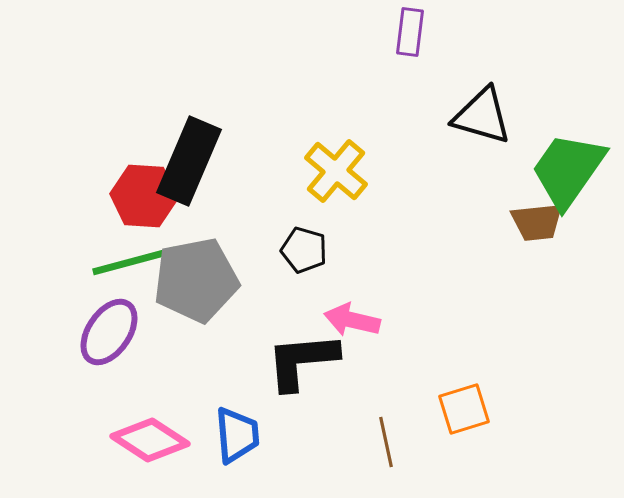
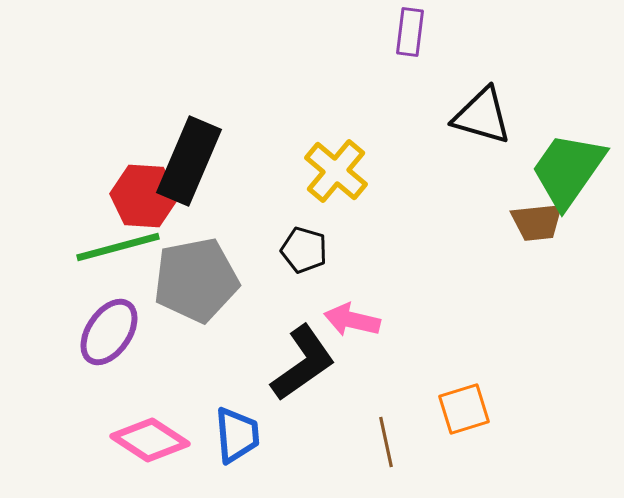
green line: moved 16 px left, 14 px up
black L-shape: moved 1 px right, 2 px down; rotated 150 degrees clockwise
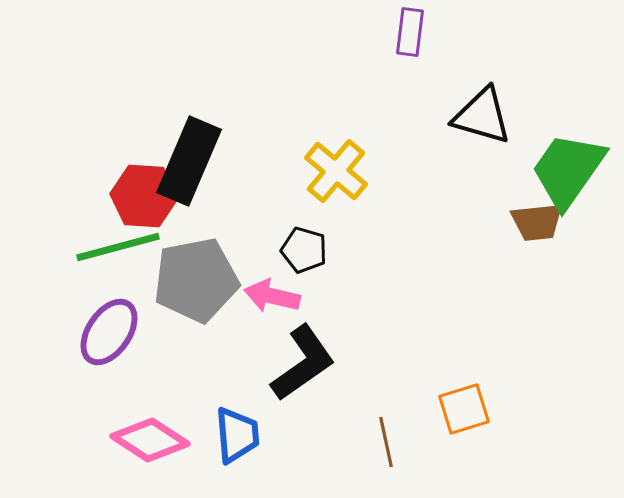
pink arrow: moved 80 px left, 24 px up
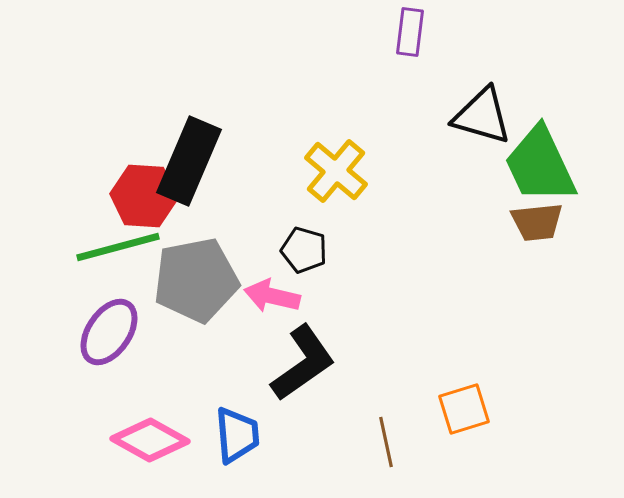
green trapezoid: moved 28 px left, 5 px up; rotated 60 degrees counterclockwise
pink diamond: rotated 4 degrees counterclockwise
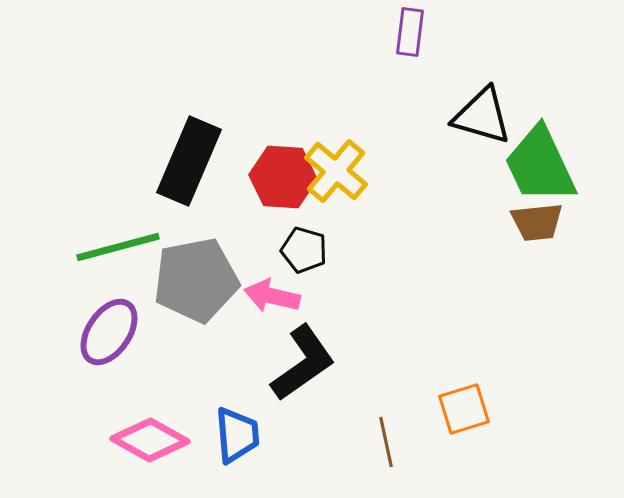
red hexagon: moved 139 px right, 19 px up
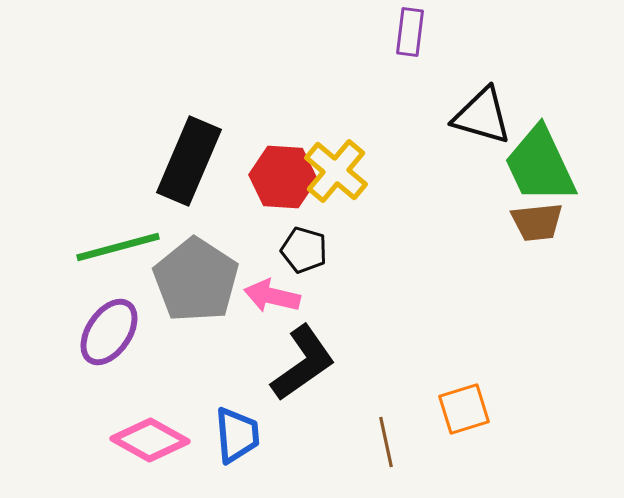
gray pentagon: rotated 28 degrees counterclockwise
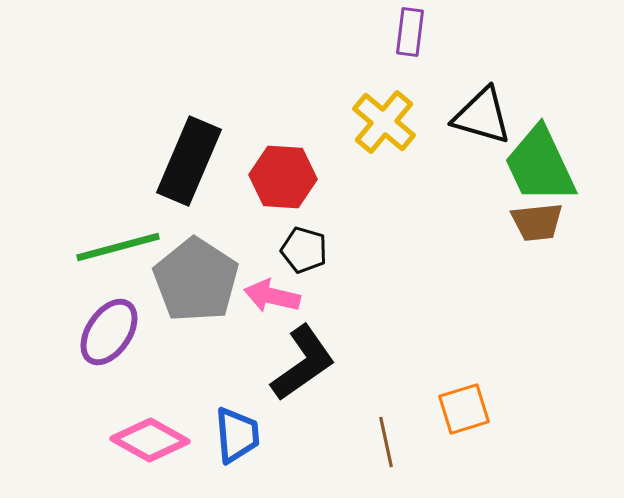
yellow cross: moved 48 px right, 49 px up
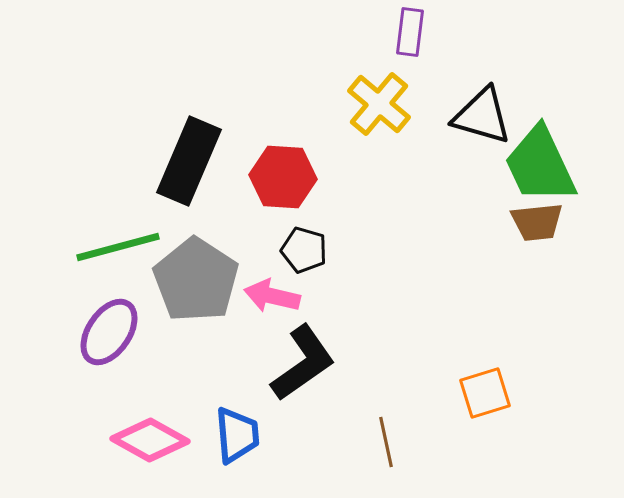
yellow cross: moved 5 px left, 18 px up
orange square: moved 21 px right, 16 px up
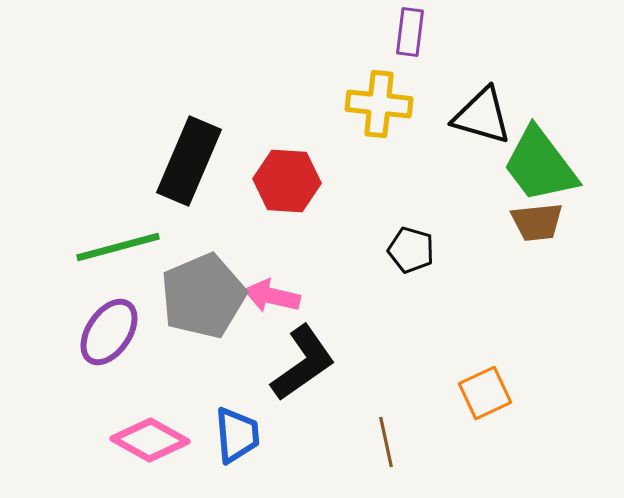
yellow cross: rotated 34 degrees counterclockwise
green trapezoid: rotated 12 degrees counterclockwise
red hexagon: moved 4 px right, 4 px down
black pentagon: moved 107 px right
gray pentagon: moved 7 px right, 16 px down; rotated 16 degrees clockwise
orange square: rotated 8 degrees counterclockwise
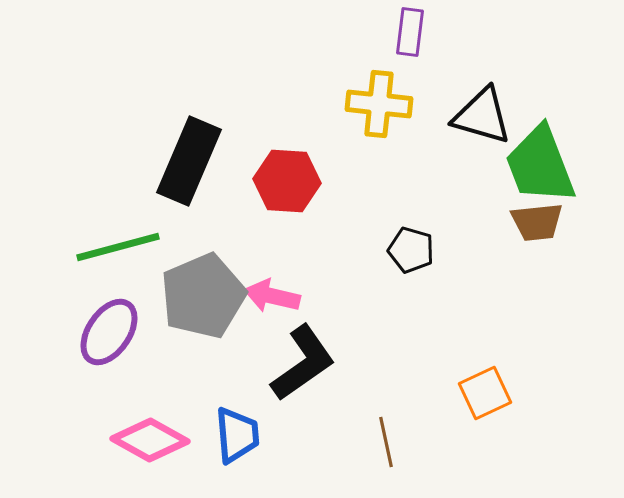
green trapezoid: rotated 16 degrees clockwise
